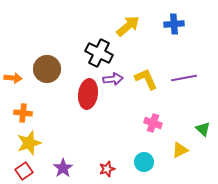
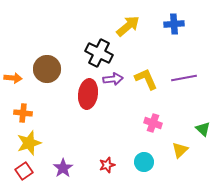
yellow triangle: rotated 18 degrees counterclockwise
red star: moved 4 px up
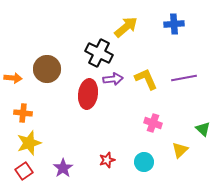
yellow arrow: moved 2 px left, 1 px down
red star: moved 5 px up
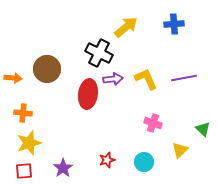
red square: rotated 30 degrees clockwise
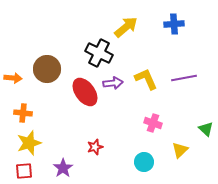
purple arrow: moved 4 px down
red ellipse: moved 3 px left, 2 px up; rotated 44 degrees counterclockwise
green triangle: moved 3 px right
red star: moved 12 px left, 13 px up
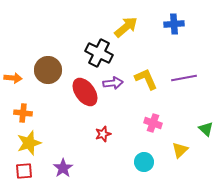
brown circle: moved 1 px right, 1 px down
red star: moved 8 px right, 13 px up
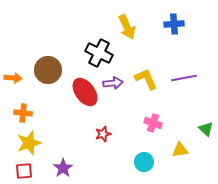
yellow arrow: moved 1 px right; rotated 105 degrees clockwise
yellow triangle: rotated 36 degrees clockwise
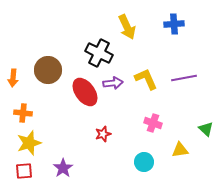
orange arrow: rotated 90 degrees clockwise
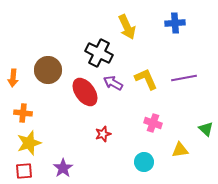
blue cross: moved 1 px right, 1 px up
purple arrow: rotated 144 degrees counterclockwise
